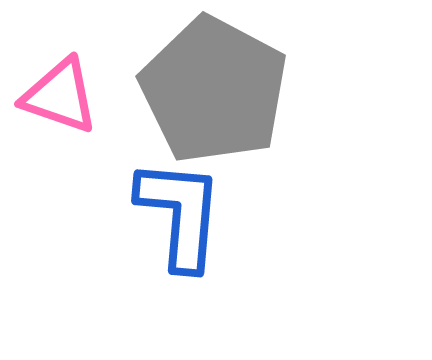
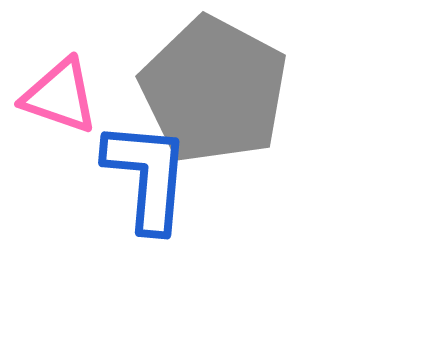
blue L-shape: moved 33 px left, 38 px up
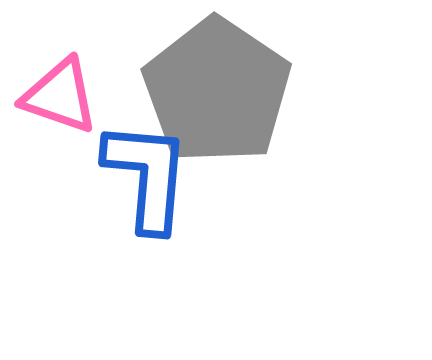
gray pentagon: moved 3 px right, 1 px down; rotated 6 degrees clockwise
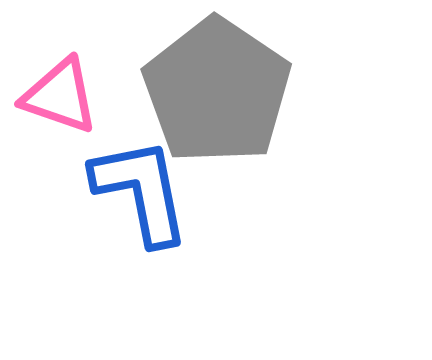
blue L-shape: moved 6 px left, 15 px down; rotated 16 degrees counterclockwise
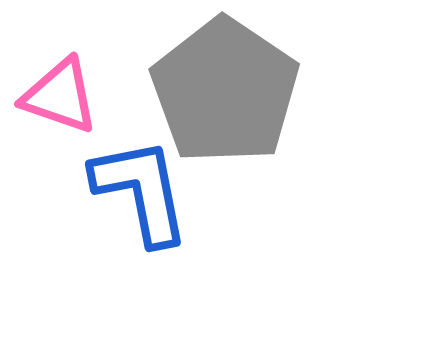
gray pentagon: moved 8 px right
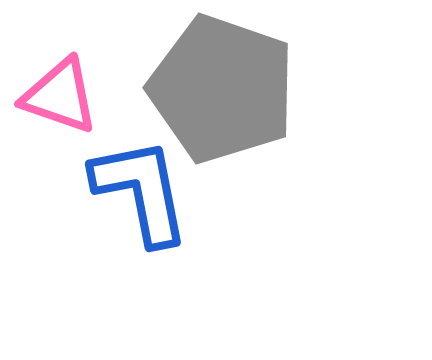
gray pentagon: moved 3 px left, 2 px up; rotated 15 degrees counterclockwise
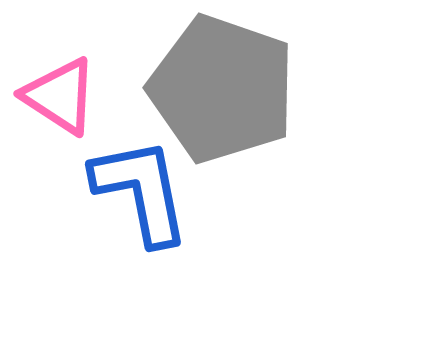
pink triangle: rotated 14 degrees clockwise
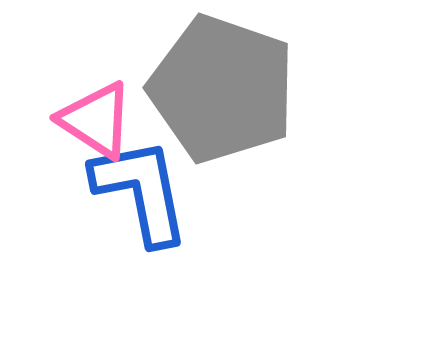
pink triangle: moved 36 px right, 24 px down
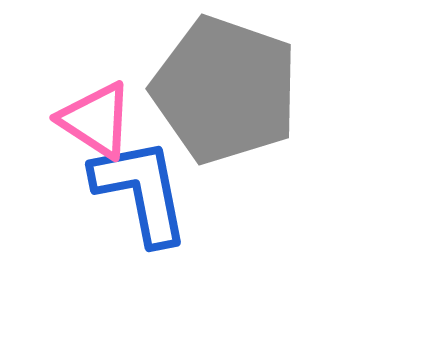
gray pentagon: moved 3 px right, 1 px down
